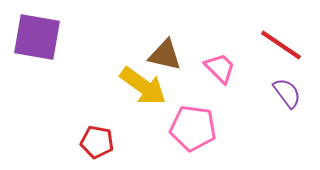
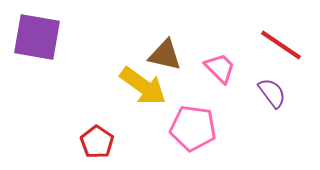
purple semicircle: moved 15 px left
red pentagon: rotated 24 degrees clockwise
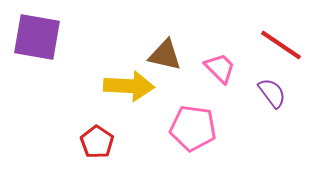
yellow arrow: moved 14 px left; rotated 33 degrees counterclockwise
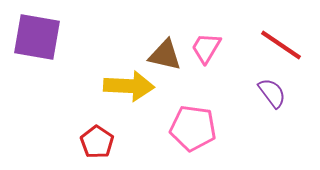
pink trapezoid: moved 14 px left, 20 px up; rotated 104 degrees counterclockwise
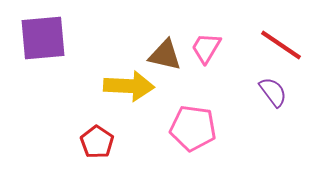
purple square: moved 6 px right, 1 px down; rotated 15 degrees counterclockwise
purple semicircle: moved 1 px right, 1 px up
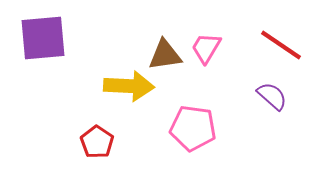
brown triangle: rotated 21 degrees counterclockwise
purple semicircle: moved 1 px left, 4 px down; rotated 12 degrees counterclockwise
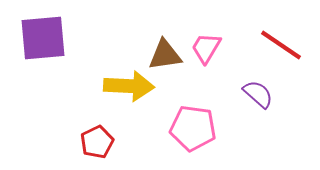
purple semicircle: moved 14 px left, 2 px up
red pentagon: rotated 12 degrees clockwise
